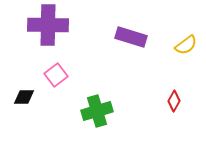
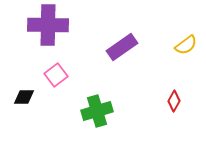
purple rectangle: moved 9 px left, 10 px down; rotated 52 degrees counterclockwise
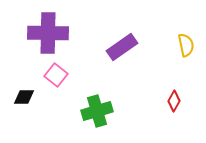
purple cross: moved 8 px down
yellow semicircle: rotated 65 degrees counterclockwise
pink square: rotated 15 degrees counterclockwise
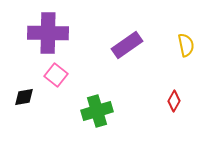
purple rectangle: moved 5 px right, 2 px up
black diamond: rotated 10 degrees counterclockwise
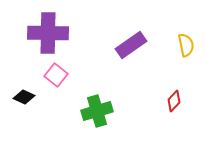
purple rectangle: moved 4 px right
black diamond: rotated 35 degrees clockwise
red diamond: rotated 15 degrees clockwise
